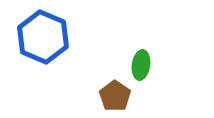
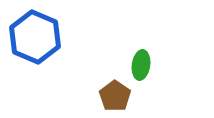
blue hexagon: moved 8 px left
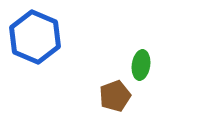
brown pentagon: rotated 16 degrees clockwise
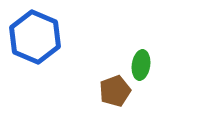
brown pentagon: moved 5 px up
